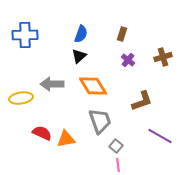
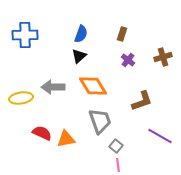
gray arrow: moved 1 px right, 3 px down
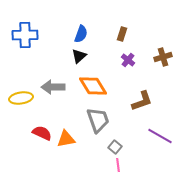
gray trapezoid: moved 2 px left, 1 px up
gray square: moved 1 px left, 1 px down
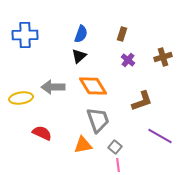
orange triangle: moved 17 px right, 6 px down
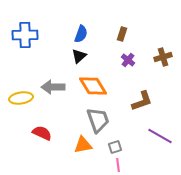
gray square: rotated 32 degrees clockwise
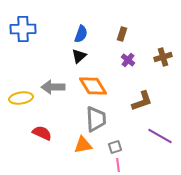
blue cross: moved 2 px left, 6 px up
gray trapezoid: moved 2 px left, 1 px up; rotated 16 degrees clockwise
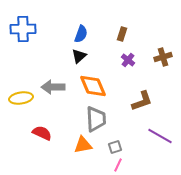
orange diamond: rotated 8 degrees clockwise
pink line: rotated 32 degrees clockwise
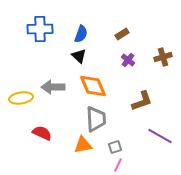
blue cross: moved 17 px right
brown rectangle: rotated 40 degrees clockwise
black triangle: rotated 35 degrees counterclockwise
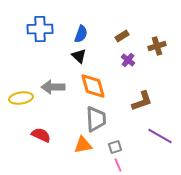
brown rectangle: moved 2 px down
brown cross: moved 6 px left, 11 px up
orange diamond: rotated 8 degrees clockwise
red semicircle: moved 1 px left, 2 px down
pink line: rotated 48 degrees counterclockwise
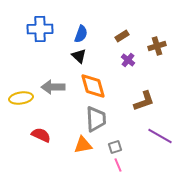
brown L-shape: moved 2 px right
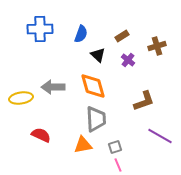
black triangle: moved 19 px right, 1 px up
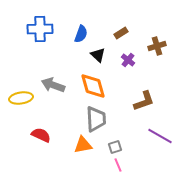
brown rectangle: moved 1 px left, 3 px up
gray arrow: moved 2 px up; rotated 20 degrees clockwise
